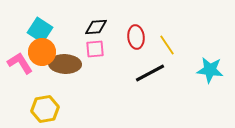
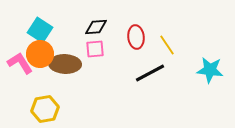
orange circle: moved 2 px left, 2 px down
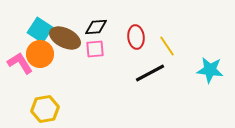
yellow line: moved 1 px down
brown ellipse: moved 26 px up; rotated 24 degrees clockwise
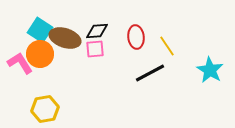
black diamond: moved 1 px right, 4 px down
brown ellipse: rotated 8 degrees counterclockwise
cyan star: rotated 24 degrees clockwise
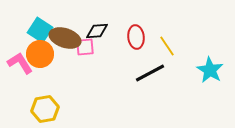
pink square: moved 10 px left, 2 px up
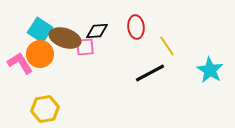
red ellipse: moved 10 px up
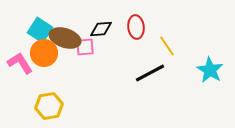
black diamond: moved 4 px right, 2 px up
orange circle: moved 4 px right, 1 px up
yellow hexagon: moved 4 px right, 3 px up
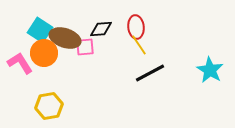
yellow line: moved 28 px left, 1 px up
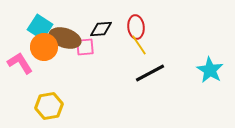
cyan square: moved 3 px up
orange circle: moved 6 px up
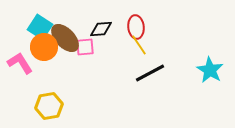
brown ellipse: rotated 28 degrees clockwise
